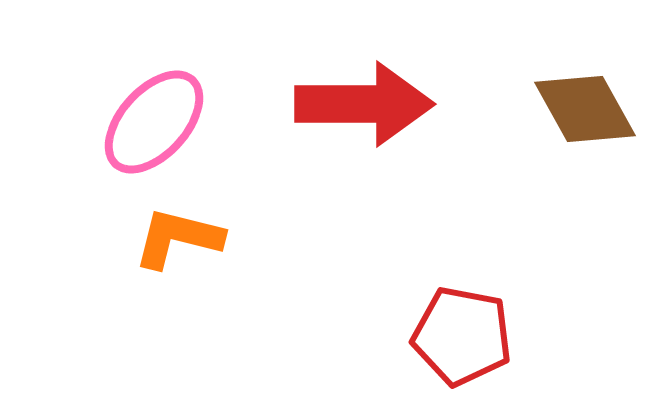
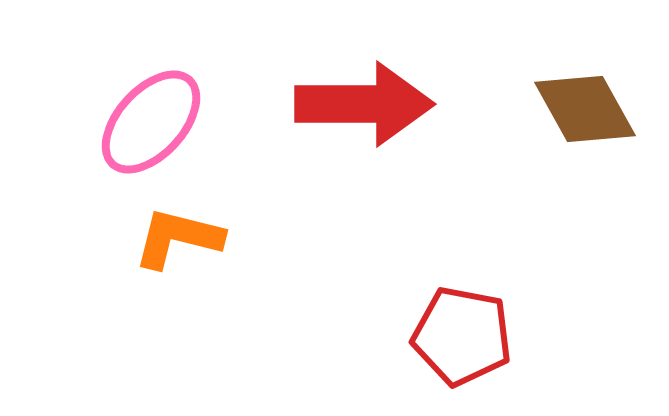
pink ellipse: moved 3 px left
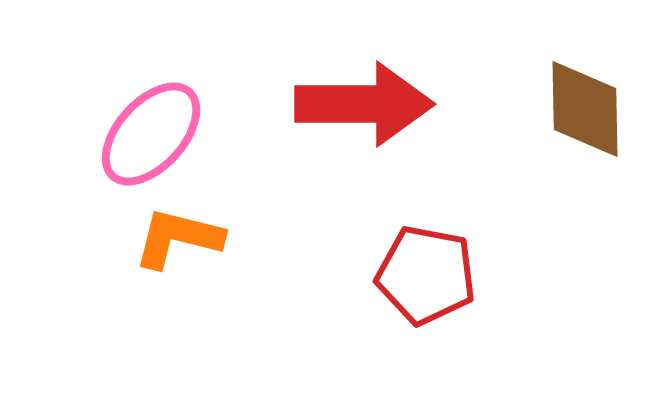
brown diamond: rotated 28 degrees clockwise
pink ellipse: moved 12 px down
red pentagon: moved 36 px left, 61 px up
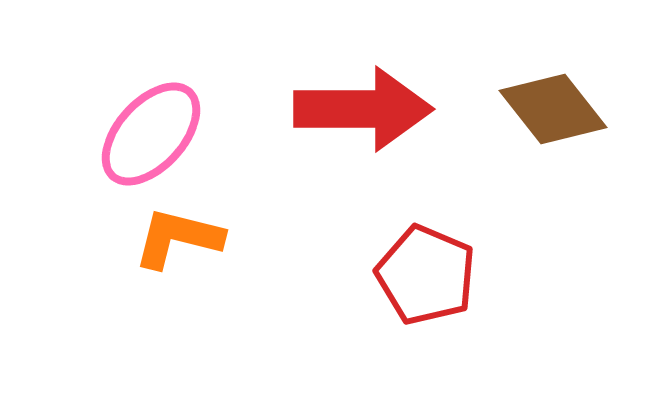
red arrow: moved 1 px left, 5 px down
brown diamond: moved 32 px left; rotated 37 degrees counterclockwise
red pentagon: rotated 12 degrees clockwise
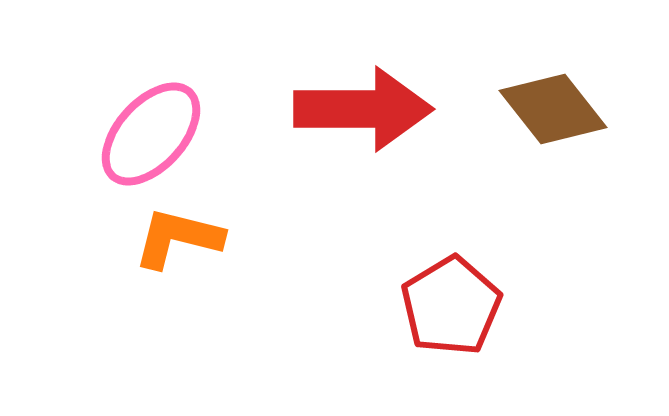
red pentagon: moved 25 px right, 31 px down; rotated 18 degrees clockwise
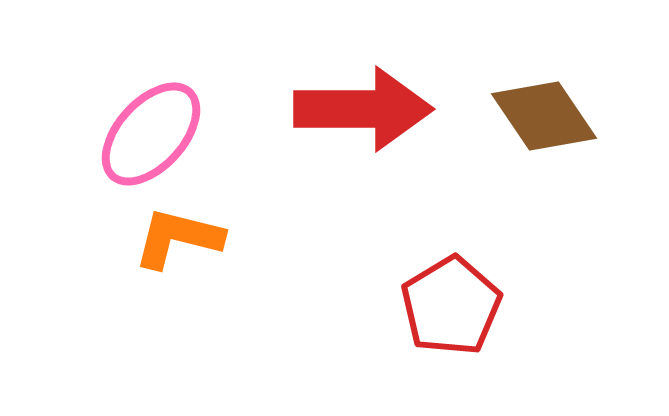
brown diamond: moved 9 px left, 7 px down; rotated 4 degrees clockwise
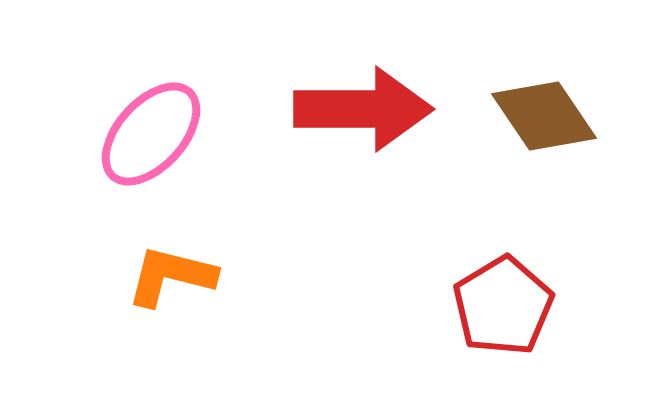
orange L-shape: moved 7 px left, 38 px down
red pentagon: moved 52 px right
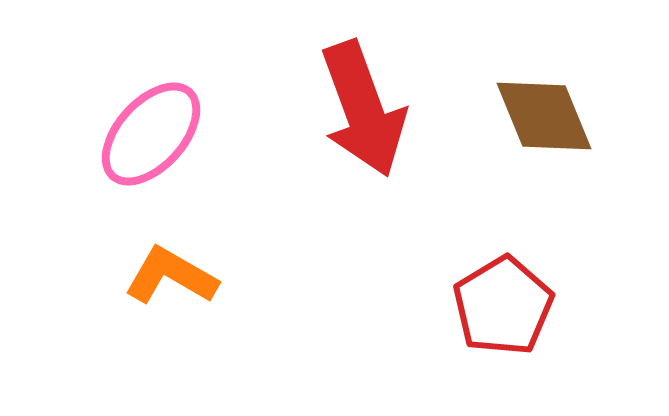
red arrow: rotated 70 degrees clockwise
brown diamond: rotated 12 degrees clockwise
orange L-shape: rotated 16 degrees clockwise
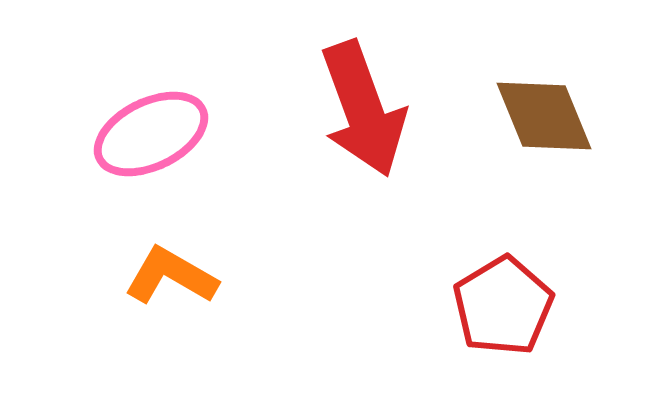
pink ellipse: rotated 22 degrees clockwise
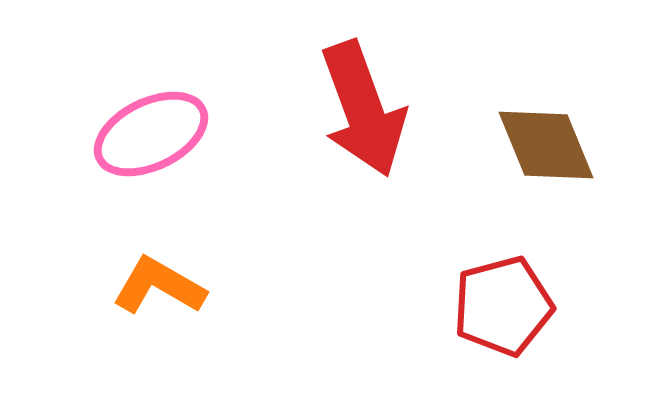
brown diamond: moved 2 px right, 29 px down
orange L-shape: moved 12 px left, 10 px down
red pentagon: rotated 16 degrees clockwise
